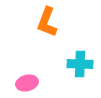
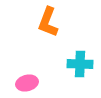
orange L-shape: moved 1 px right
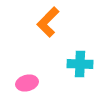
orange L-shape: rotated 24 degrees clockwise
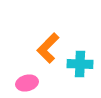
orange L-shape: moved 26 px down
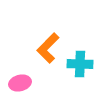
pink ellipse: moved 7 px left
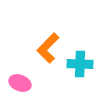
pink ellipse: rotated 35 degrees clockwise
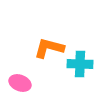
orange L-shape: moved 1 px right; rotated 60 degrees clockwise
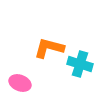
cyan cross: rotated 15 degrees clockwise
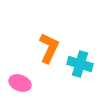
orange L-shape: rotated 100 degrees clockwise
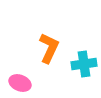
cyan cross: moved 4 px right; rotated 25 degrees counterclockwise
